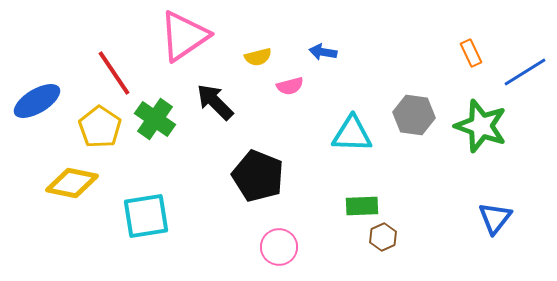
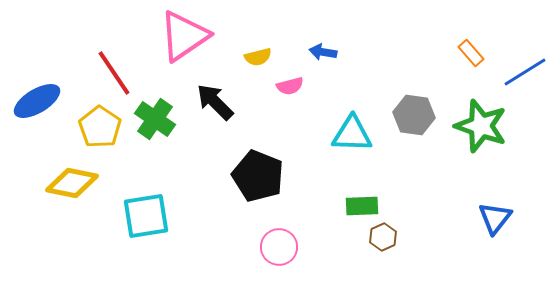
orange rectangle: rotated 16 degrees counterclockwise
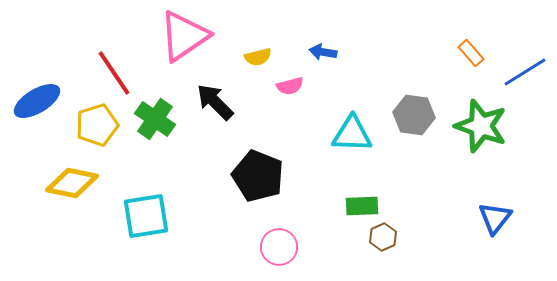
yellow pentagon: moved 3 px left, 2 px up; rotated 21 degrees clockwise
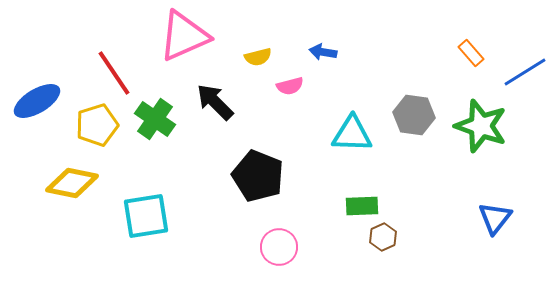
pink triangle: rotated 10 degrees clockwise
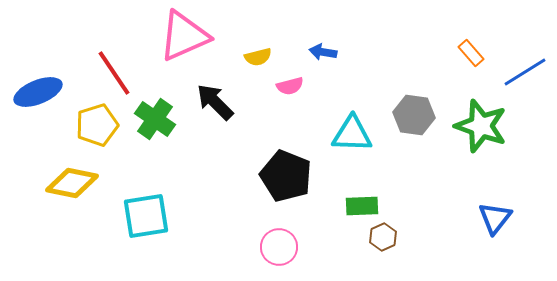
blue ellipse: moved 1 px right, 9 px up; rotated 9 degrees clockwise
black pentagon: moved 28 px right
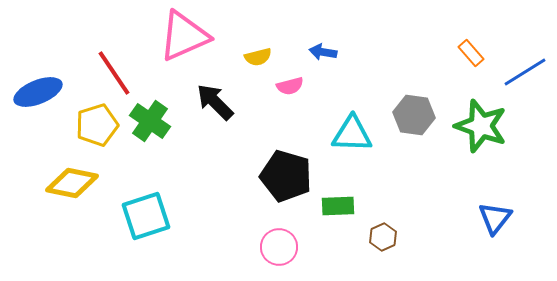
green cross: moved 5 px left, 2 px down
black pentagon: rotated 6 degrees counterclockwise
green rectangle: moved 24 px left
cyan square: rotated 9 degrees counterclockwise
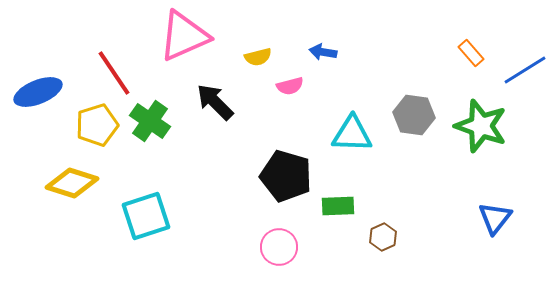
blue line: moved 2 px up
yellow diamond: rotated 6 degrees clockwise
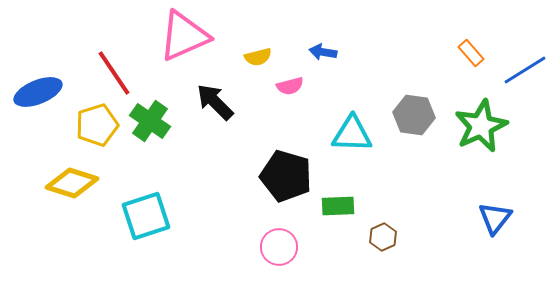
green star: rotated 28 degrees clockwise
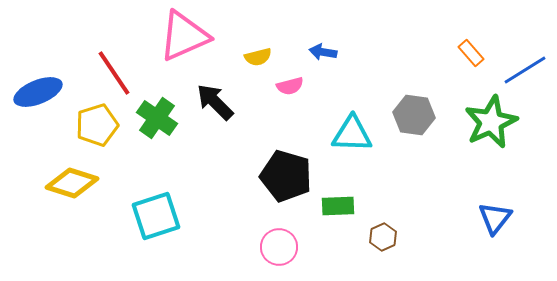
green cross: moved 7 px right, 3 px up
green star: moved 10 px right, 4 px up
cyan square: moved 10 px right
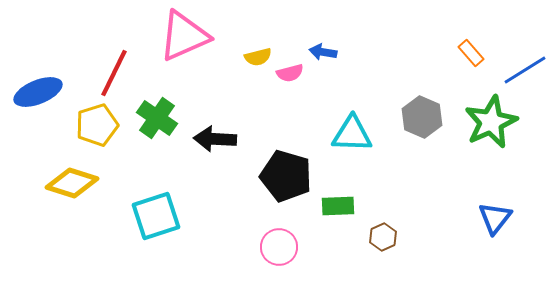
red line: rotated 60 degrees clockwise
pink semicircle: moved 13 px up
black arrow: moved 37 px down; rotated 42 degrees counterclockwise
gray hexagon: moved 8 px right, 2 px down; rotated 15 degrees clockwise
